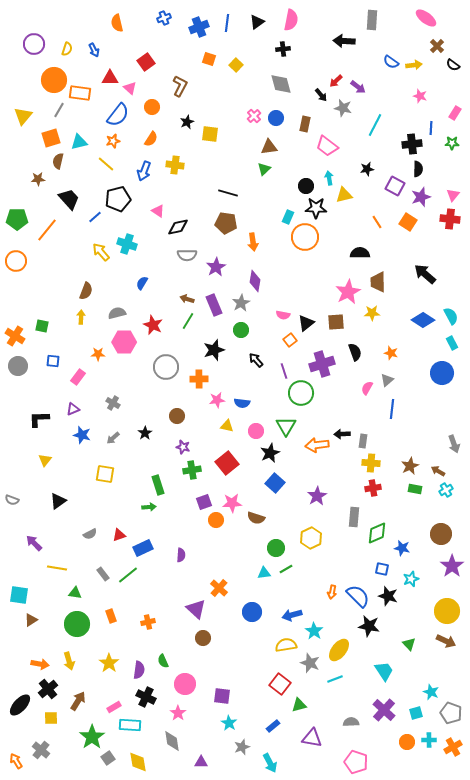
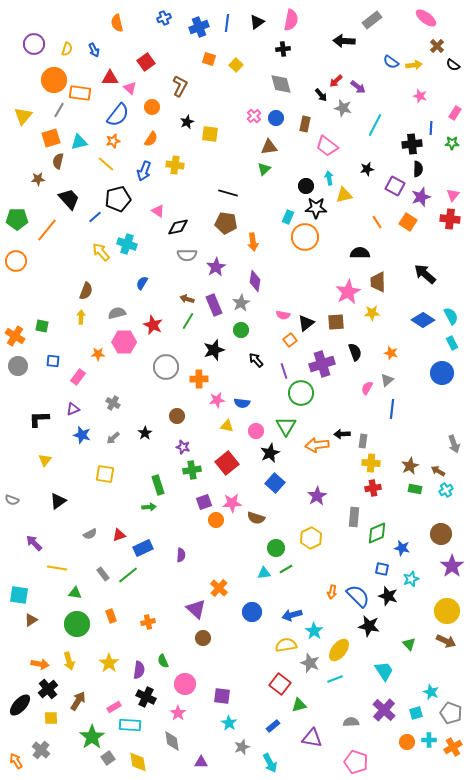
gray rectangle at (372, 20): rotated 48 degrees clockwise
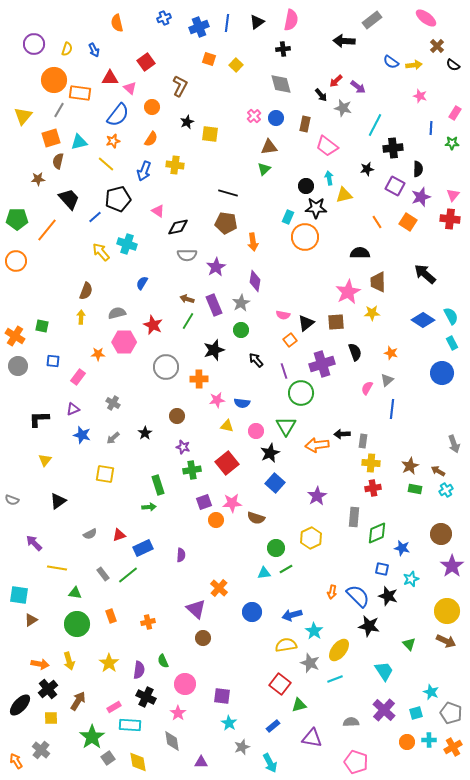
black cross at (412, 144): moved 19 px left, 4 px down
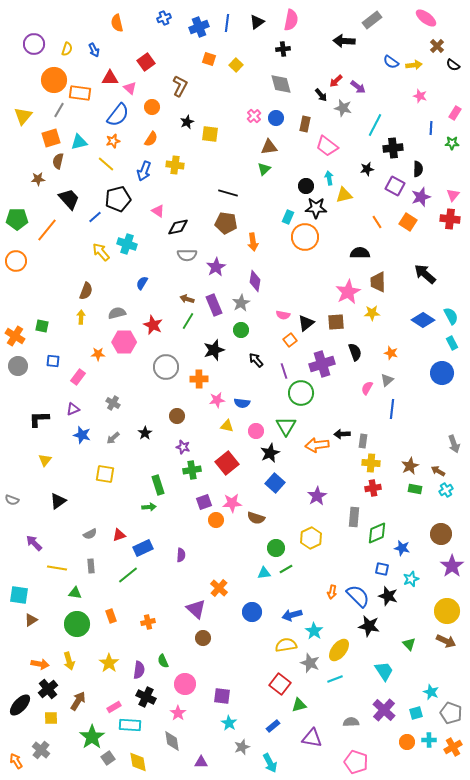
gray rectangle at (103, 574): moved 12 px left, 8 px up; rotated 32 degrees clockwise
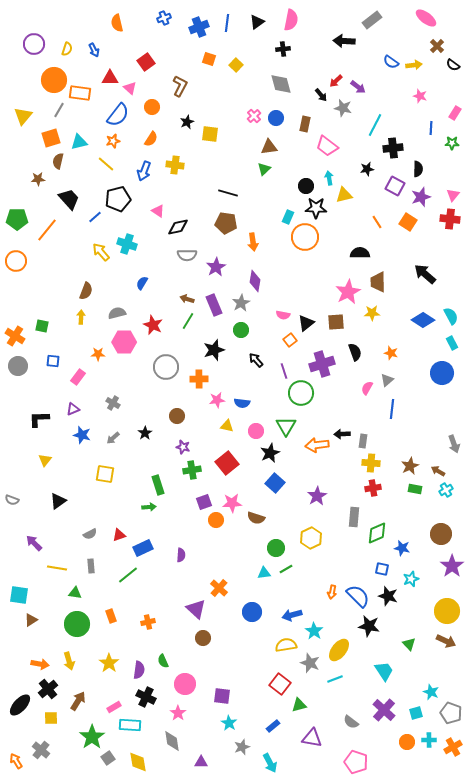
gray semicircle at (351, 722): rotated 140 degrees counterclockwise
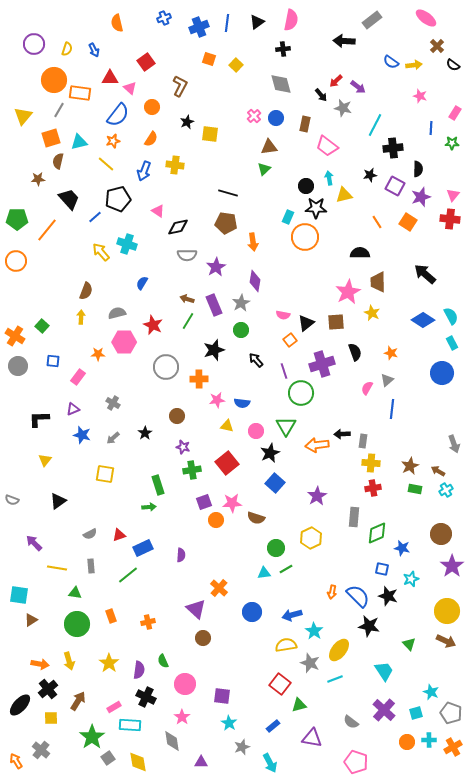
black star at (367, 169): moved 3 px right, 6 px down
yellow star at (372, 313): rotated 28 degrees clockwise
green square at (42, 326): rotated 32 degrees clockwise
pink star at (178, 713): moved 4 px right, 4 px down
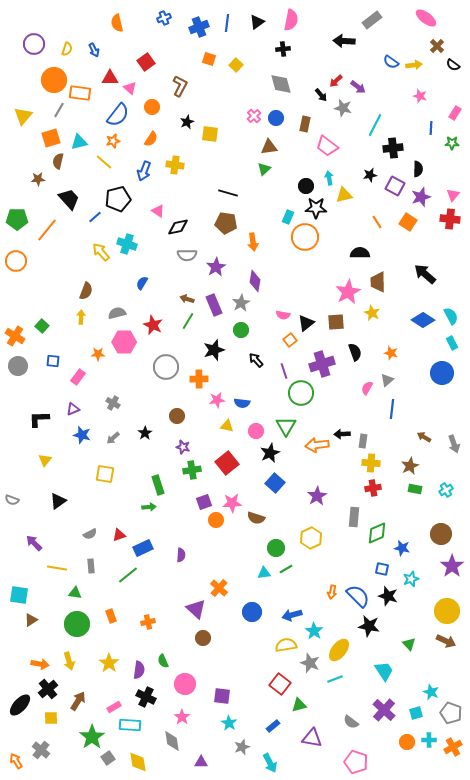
yellow line at (106, 164): moved 2 px left, 2 px up
brown arrow at (438, 471): moved 14 px left, 34 px up
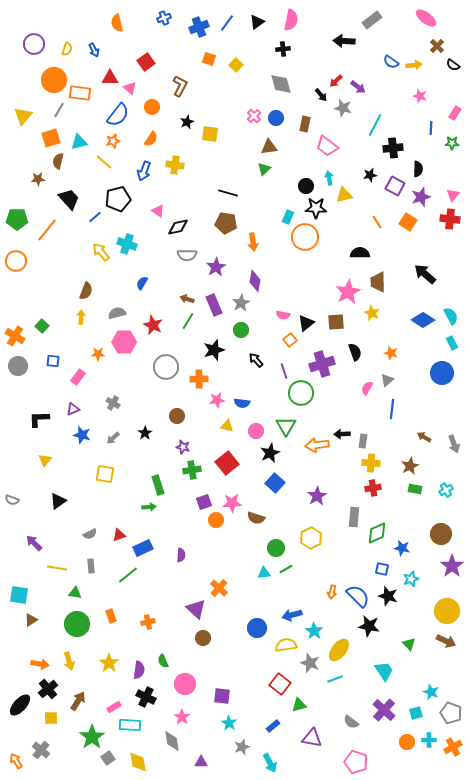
blue line at (227, 23): rotated 30 degrees clockwise
blue circle at (252, 612): moved 5 px right, 16 px down
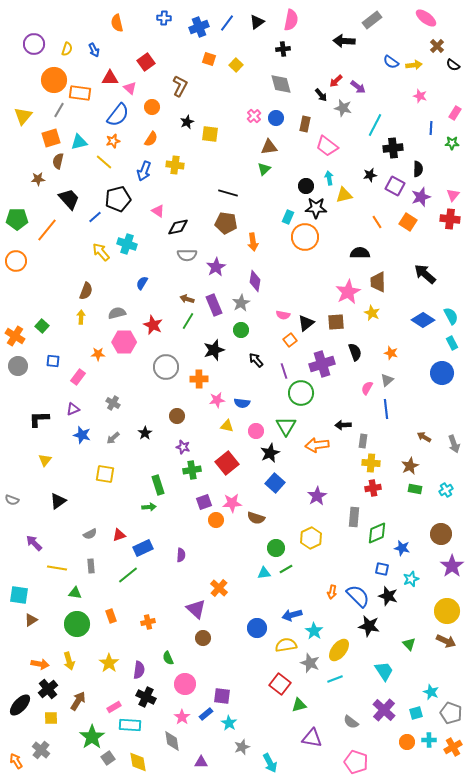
blue cross at (164, 18): rotated 24 degrees clockwise
blue line at (392, 409): moved 6 px left; rotated 12 degrees counterclockwise
black arrow at (342, 434): moved 1 px right, 9 px up
green semicircle at (163, 661): moved 5 px right, 3 px up
blue rectangle at (273, 726): moved 67 px left, 12 px up
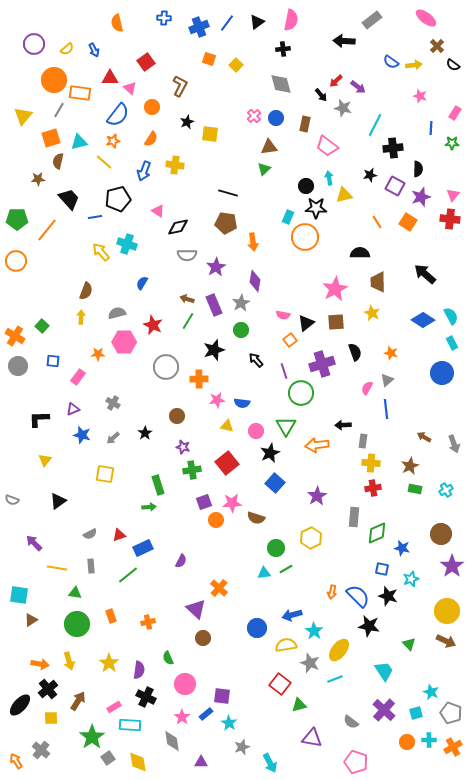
yellow semicircle at (67, 49): rotated 32 degrees clockwise
blue line at (95, 217): rotated 32 degrees clockwise
pink star at (348, 292): moved 13 px left, 3 px up
purple semicircle at (181, 555): moved 6 px down; rotated 24 degrees clockwise
